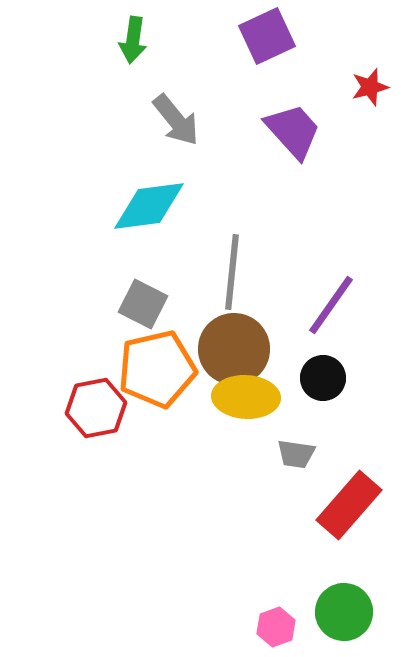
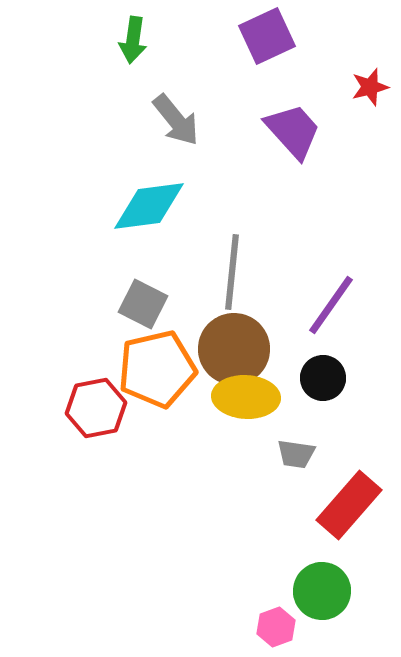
green circle: moved 22 px left, 21 px up
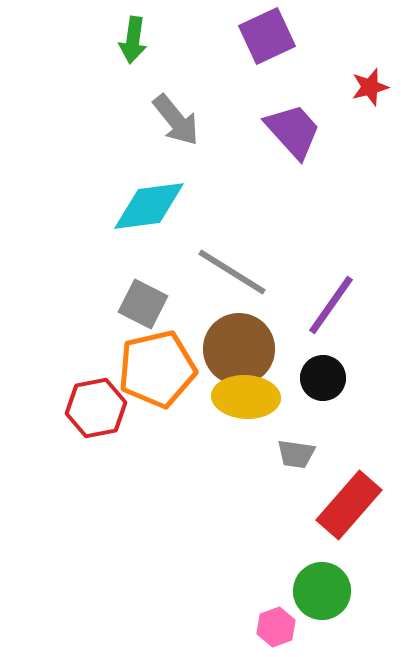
gray line: rotated 64 degrees counterclockwise
brown circle: moved 5 px right
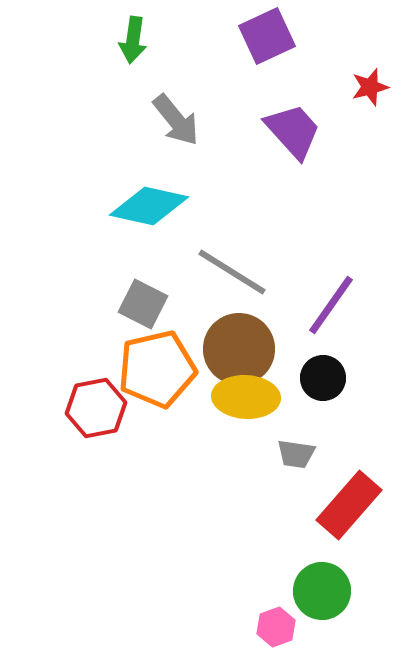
cyan diamond: rotated 20 degrees clockwise
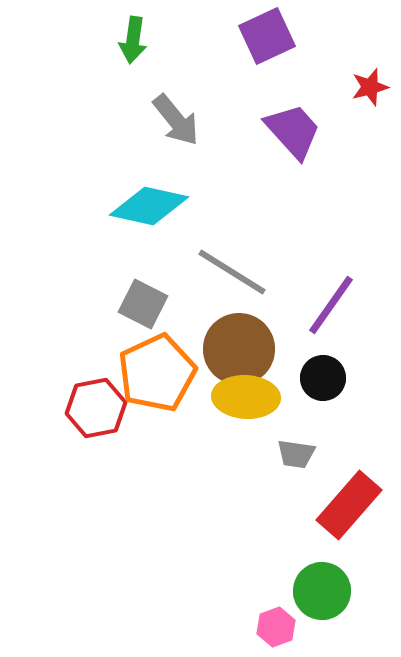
orange pentagon: moved 4 px down; rotated 12 degrees counterclockwise
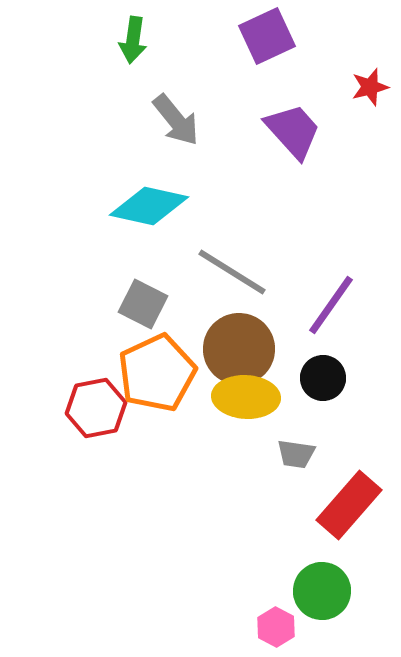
pink hexagon: rotated 12 degrees counterclockwise
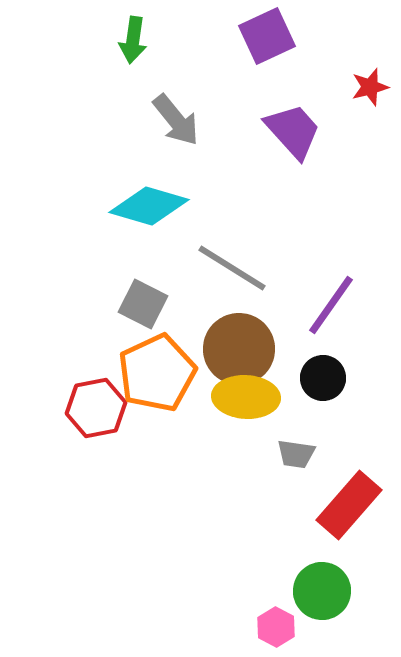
cyan diamond: rotated 4 degrees clockwise
gray line: moved 4 px up
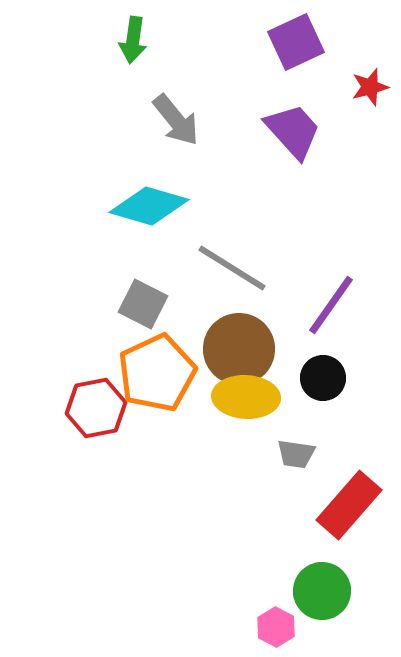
purple square: moved 29 px right, 6 px down
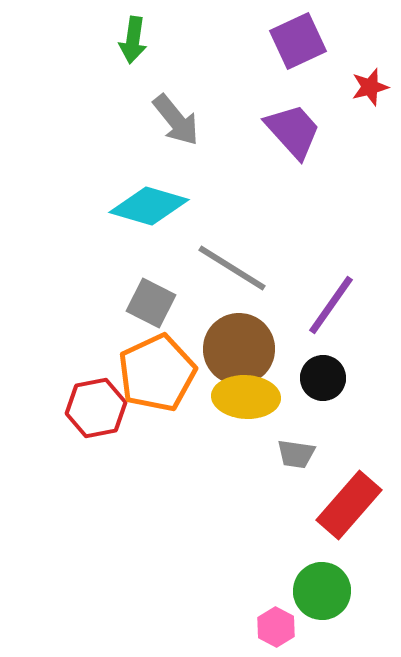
purple square: moved 2 px right, 1 px up
gray square: moved 8 px right, 1 px up
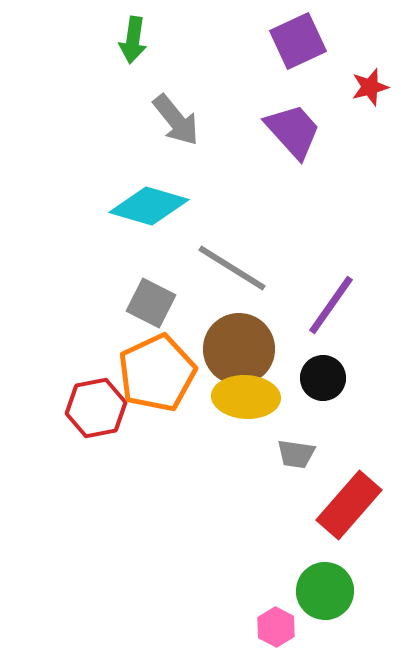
green circle: moved 3 px right
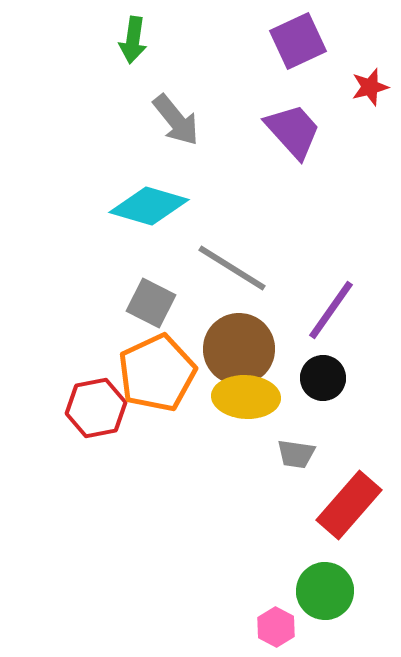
purple line: moved 5 px down
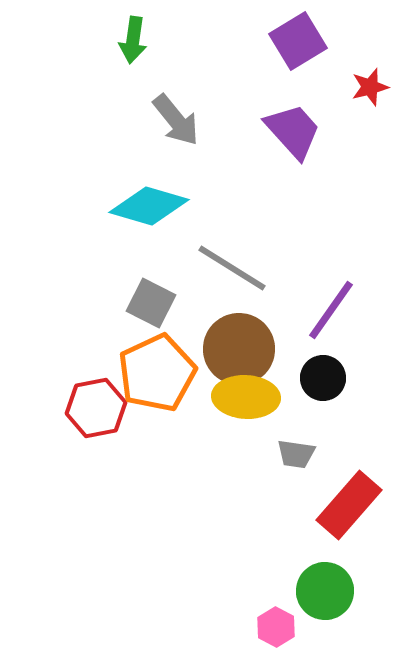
purple square: rotated 6 degrees counterclockwise
